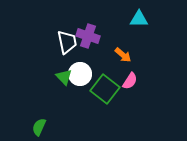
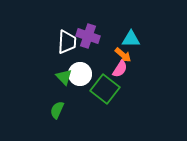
cyan triangle: moved 8 px left, 20 px down
white trapezoid: rotated 15 degrees clockwise
pink semicircle: moved 10 px left, 12 px up
green semicircle: moved 18 px right, 17 px up
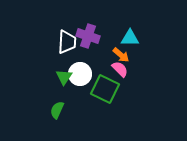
cyan triangle: moved 1 px left, 1 px up
orange arrow: moved 2 px left
pink semicircle: rotated 78 degrees counterclockwise
green triangle: rotated 18 degrees clockwise
green square: rotated 12 degrees counterclockwise
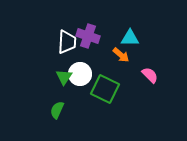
pink semicircle: moved 30 px right, 6 px down
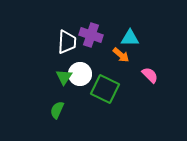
purple cross: moved 3 px right, 1 px up
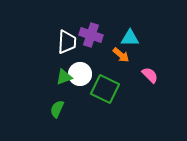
green triangle: rotated 36 degrees clockwise
green semicircle: moved 1 px up
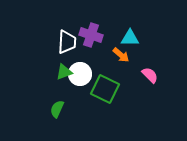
green triangle: moved 5 px up
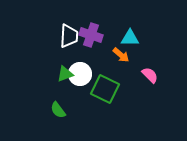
white trapezoid: moved 2 px right, 6 px up
green triangle: moved 1 px right, 2 px down
green semicircle: moved 1 px right, 1 px down; rotated 60 degrees counterclockwise
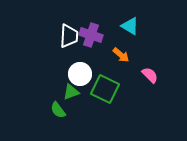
cyan triangle: moved 12 px up; rotated 30 degrees clockwise
green triangle: moved 6 px right, 18 px down
